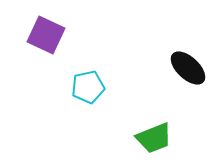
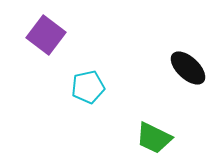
purple square: rotated 12 degrees clockwise
green trapezoid: rotated 48 degrees clockwise
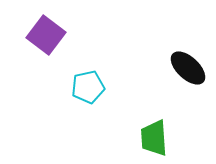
green trapezoid: rotated 60 degrees clockwise
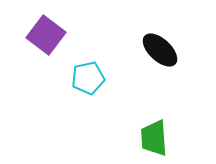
black ellipse: moved 28 px left, 18 px up
cyan pentagon: moved 9 px up
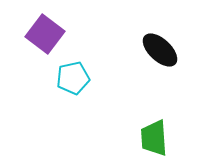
purple square: moved 1 px left, 1 px up
cyan pentagon: moved 15 px left
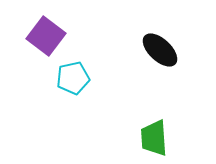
purple square: moved 1 px right, 2 px down
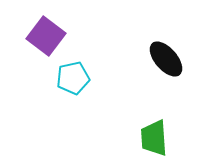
black ellipse: moved 6 px right, 9 px down; rotated 6 degrees clockwise
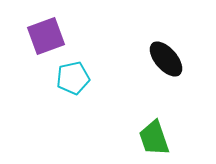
purple square: rotated 33 degrees clockwise
green trapezoid: rotated 15 degrees counterclockwise
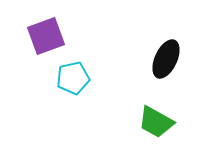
black ellipse: rotated 66 degrees clockwise
green trapezoid: moved 2 px right, 16 px up; rotated 42 degrees counterclockwise
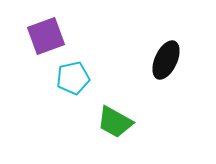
black ellipse: moved 1 px down
green trapezoid: moved 41 px left
